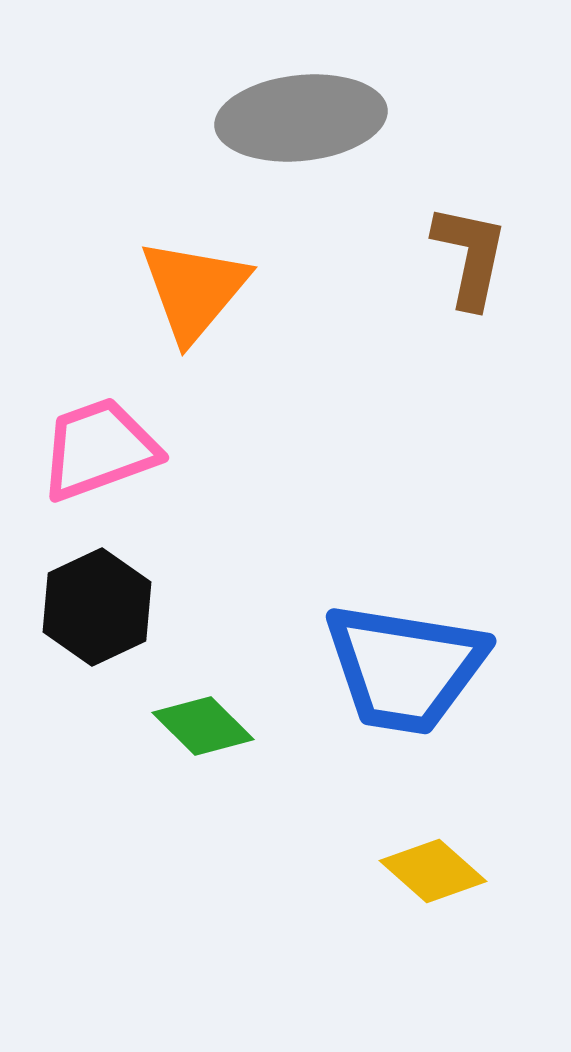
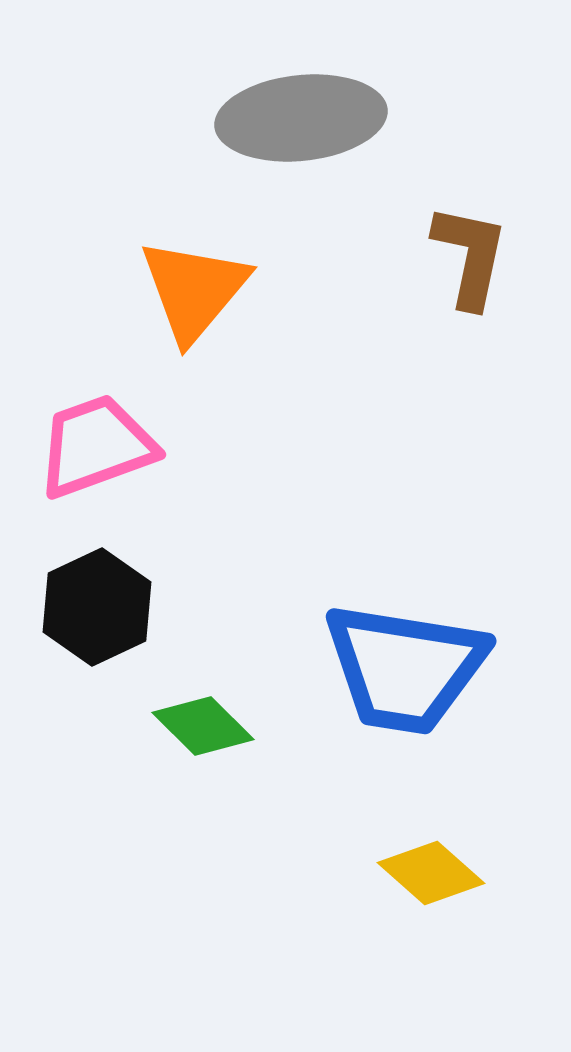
pink trapezoid: moved 3 px left, 3 px up
yellow diamond: moved 2 px left, 2 px down
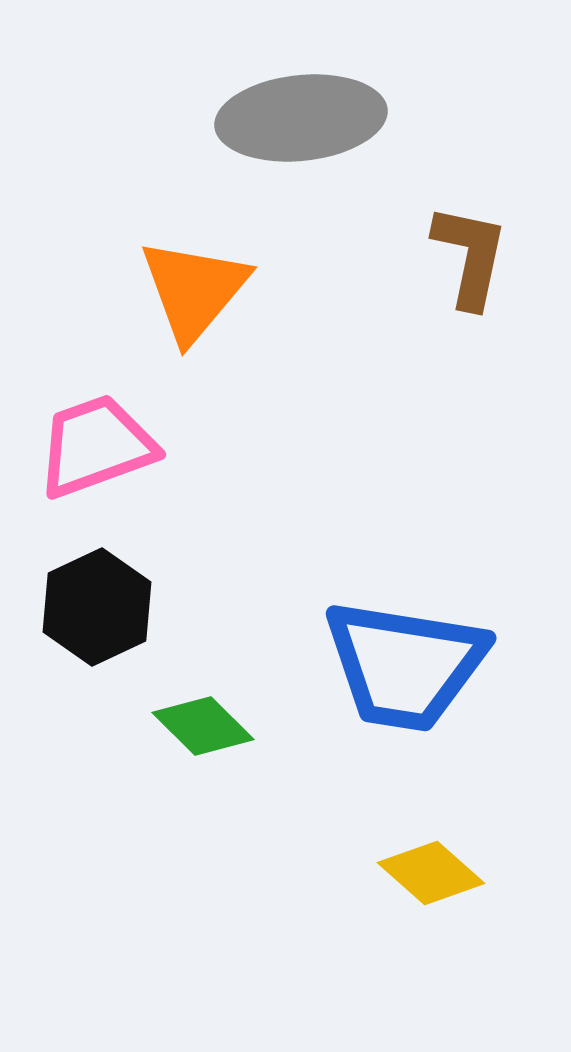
blue trapezoid: moved 3 px up
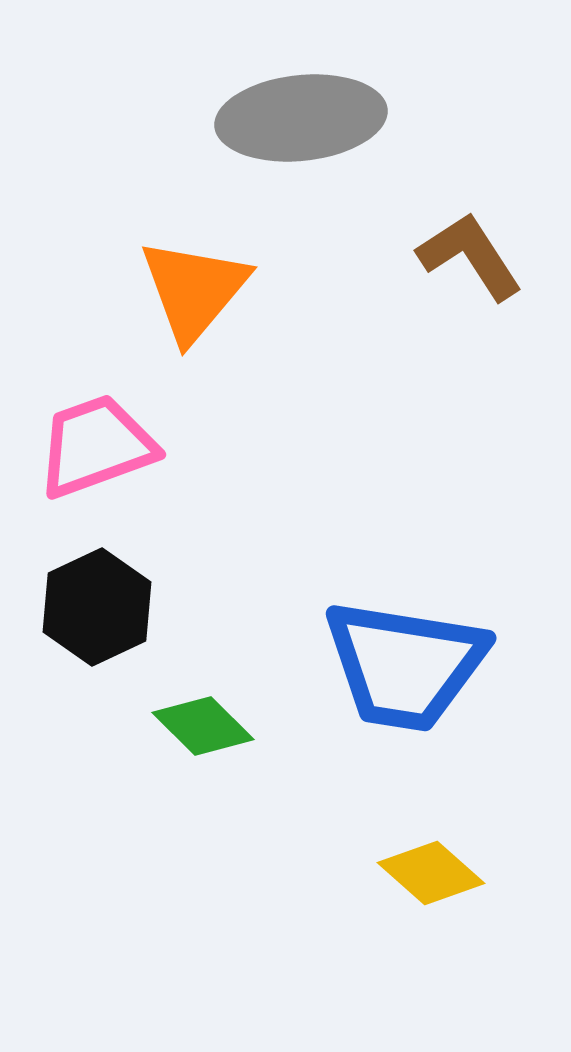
brown L-shape: rotated 45 degrees counterclockwise
